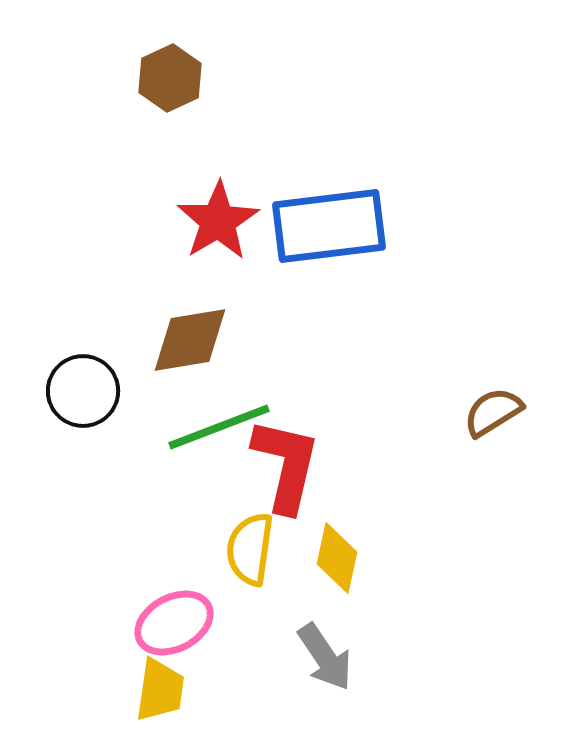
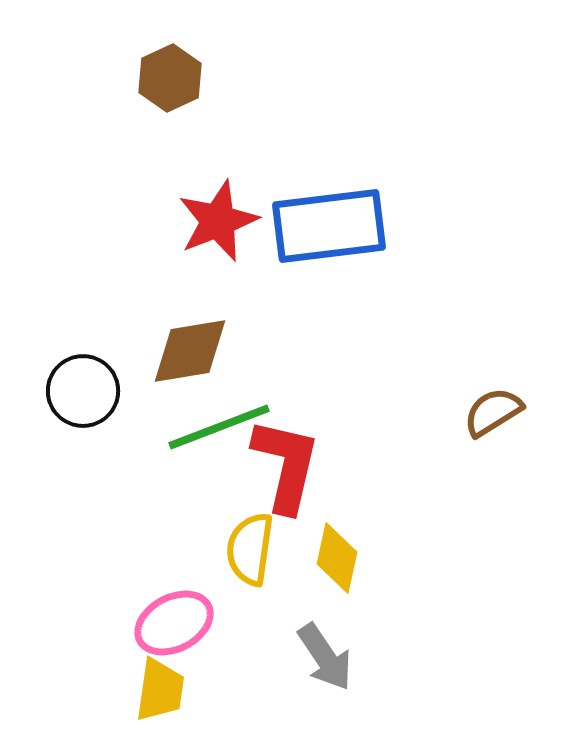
red star: rotated 10 degrees clockwise
brown diamond: moved 11 px down
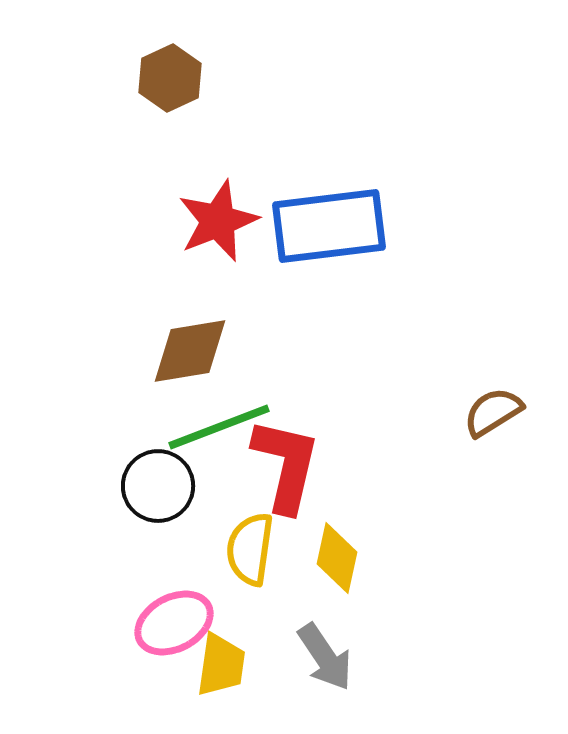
black circle: moved 75 px right, 95 px down
yellow trapezoid: moved 61 px right, 25 px up
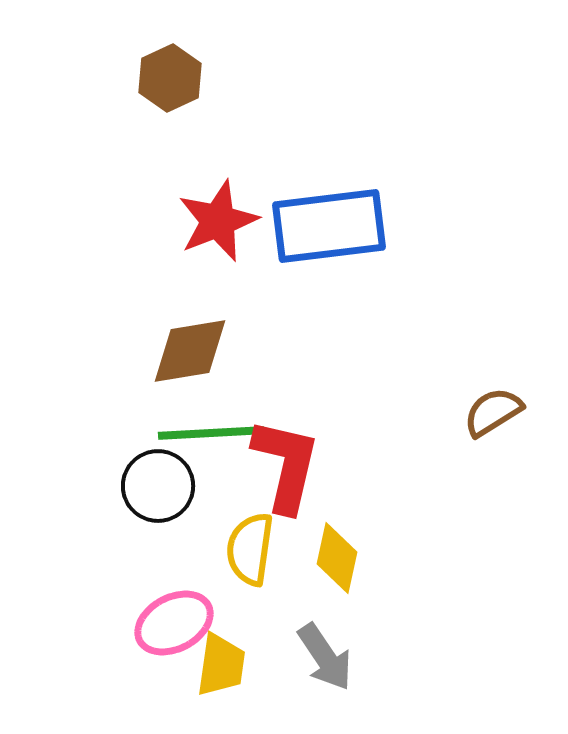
green line: moved 8 px left, 6 px down; rotated 18 degrees clockwise
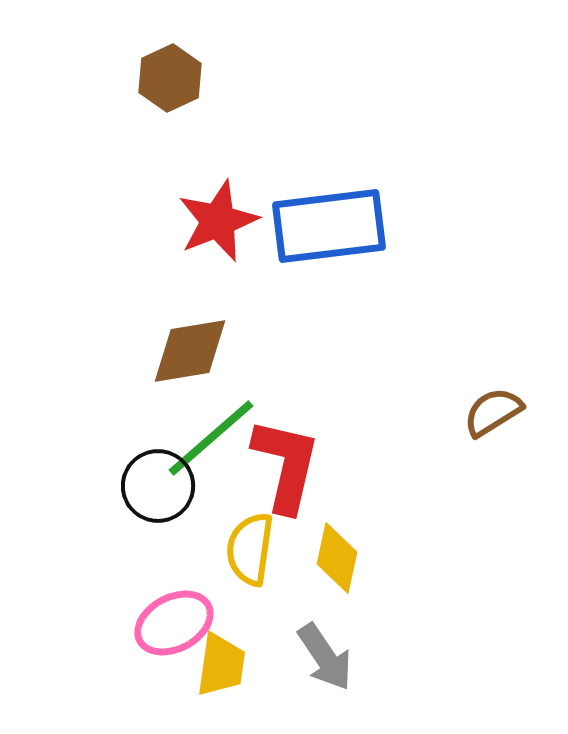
green line: moved 5 px down; rotated 38 degrees counterclockwise
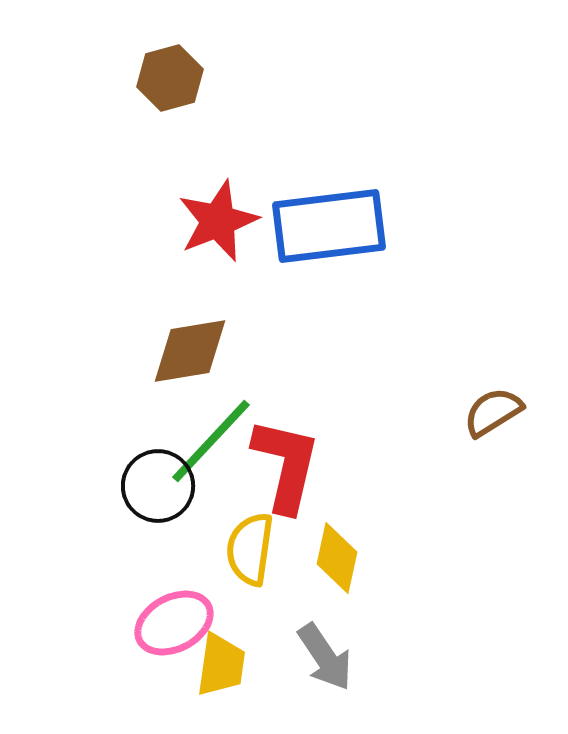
brown hexagon: rotated 10 degrees clockwise
green line: moved 3 px down; rotated 6 degrees counterclockwise
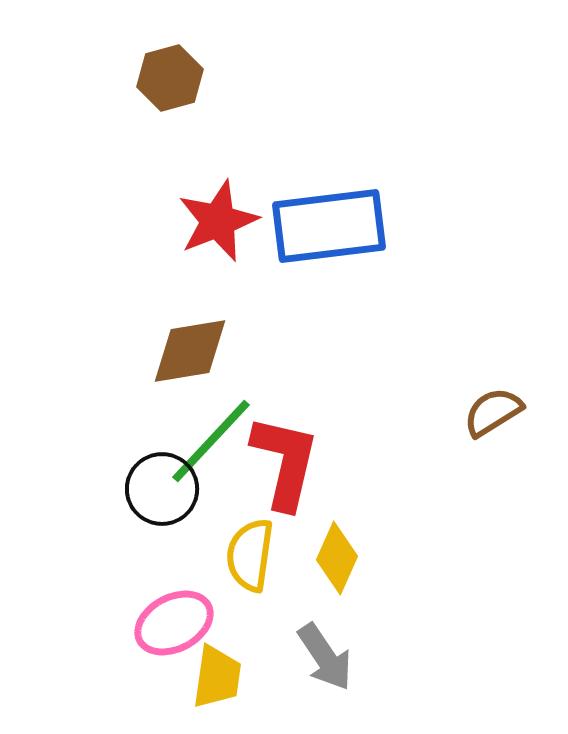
red L-shape: moved 1 px left, 3 px up
black circle: moved 4 px right, 3 px down
yellow semicircle: moved 6 px down
yellow diamond: rotated 12 degrees clockwise
yellow trapezoid: moved 4 px left, 12 px down
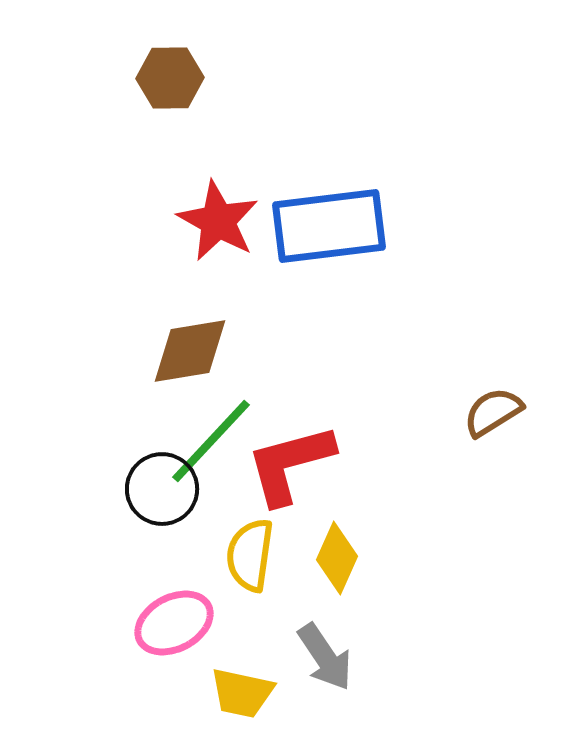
brown hexagon: rotated 14 degrees clockwise
red star: rotated 22 degrees counterclockwise
red L-shape: moved 5 px right, 2 px down; rotated 118 degrees counterclockwise
yellow trapezoid: moved 25 px right, 16 px down; rotated 94 degrees clockwise
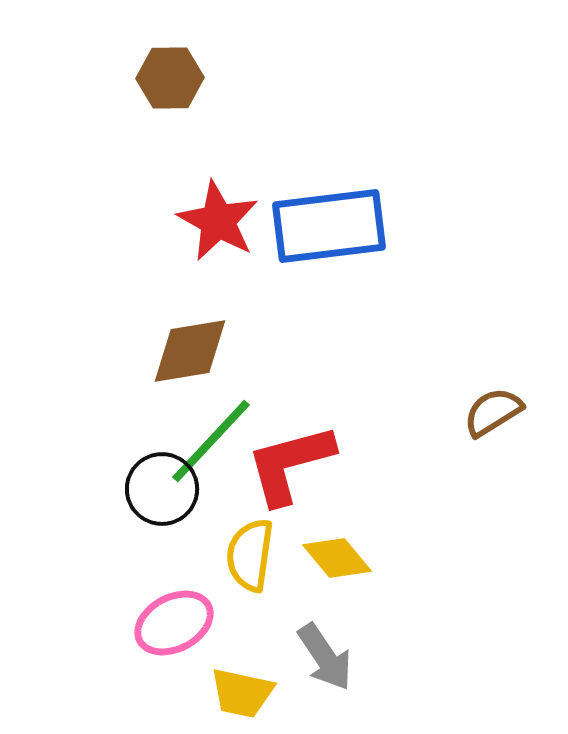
yellow diamond: rotated 64 degrees counterclockwise
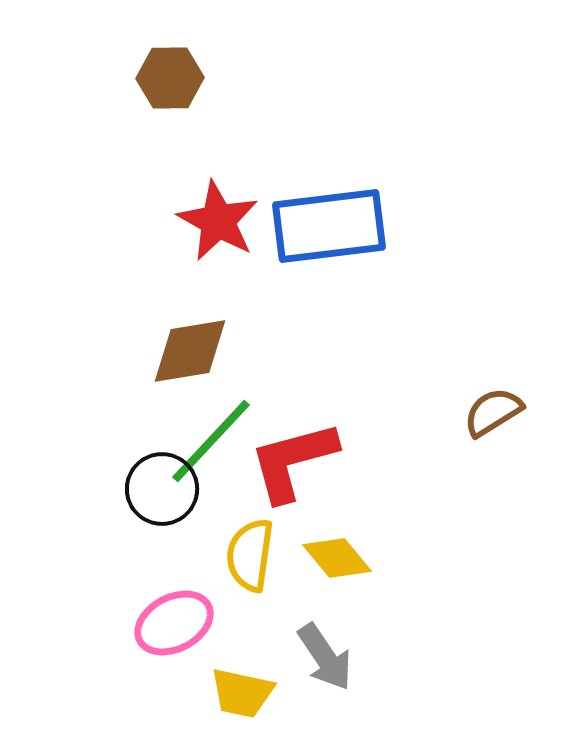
red L-shape: moved 3 px right, 3 px up
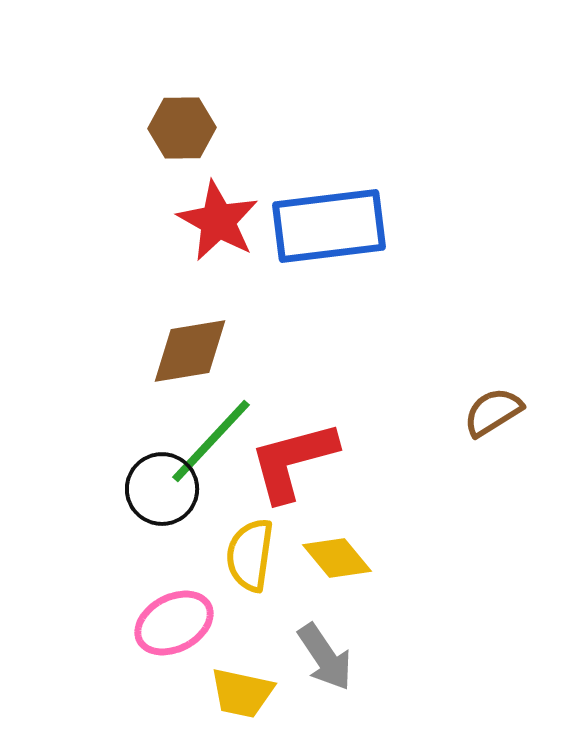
brown hexagon: moved 12 px right, 50 px down
